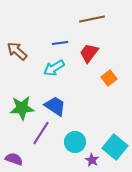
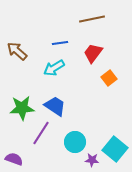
red trapezoid: moved 4 px right
cyan square: moved 2 px down
purple star: rotated 24 degrees counterclockwise
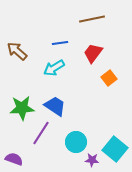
cyan circle: moved 1 px right
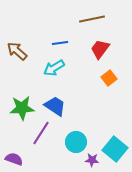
red trapezoid: moved 7 px right, 4 px up
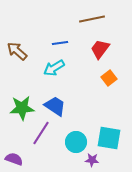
cyan square: moved 6 px left, 11 px up; rotated 30 degrees counterclockwise
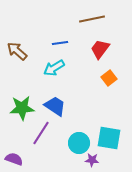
cyan circle: moved 3 px right, 1 px down
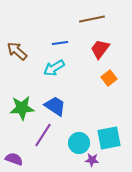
purple line: moved 2 px right, 2 px down
cyan square: rotated 20 degrees counterclockwise
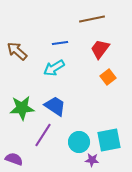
orange square: moved 1 px left, 1 px up
cyan square: moved 2 px down
cyan circle: moved 1 px up
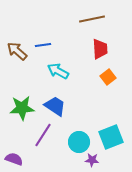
blue line: moved 17 px left, 2 px down
red trapezoid: rotated 140 degrees clockwise
cyan arrow: moved 4 px right, 3 px down; rotated 60 degrees clockwise
cyan square: moved 2 px right, 3 px up; rotated 10 degrees counterclockwise
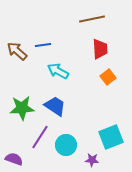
purple line: moved 3 px left, 2 px down
cyan circle: moved 13 px left, 3 px down
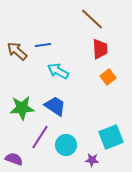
brown line: rotated 55 degrees clockwise
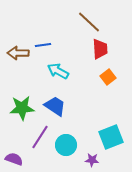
brown line: moved 3 px left, 3 px down
brown arrow: moved 1 px right, 2 px down; rotated 40 degrees counterclockwise
